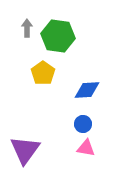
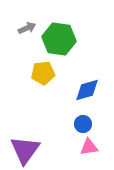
gray arrow: rotated 66 degrees clockwise
green hexagon: moved 1 px right, 3 px down
yellow pentagon: rotated 30 degrees clockwise
blue diamond: rotated 12 degrees counterclockwise
pink triangle: moved 3 px right, 1 px up; rotated 18 degrees counterclockwise
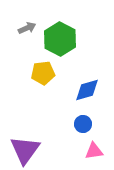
green hexagon: moved 1 px right; rotated 20 degrees clockwise
pink triangle: moved 5 px right, 4 px down
